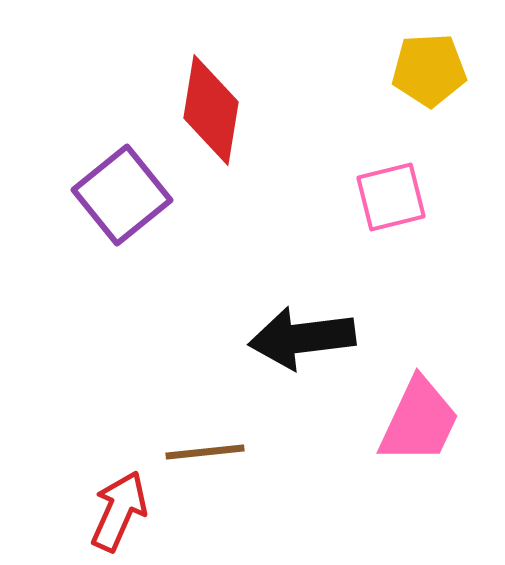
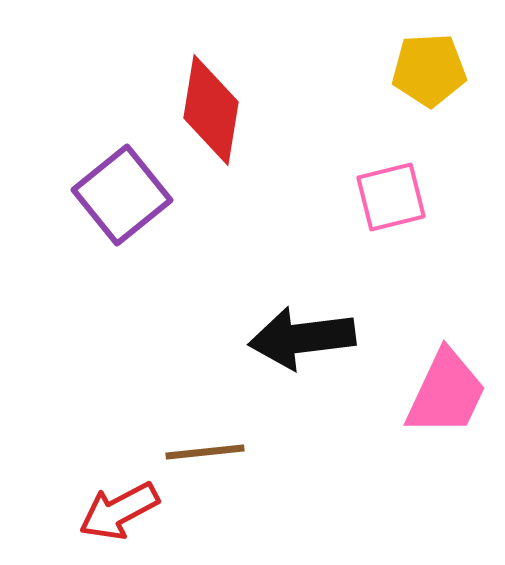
pink trapezoid: moved 27 px right, 28 px up
red arrow: rotated 142 degrees counterclockwise
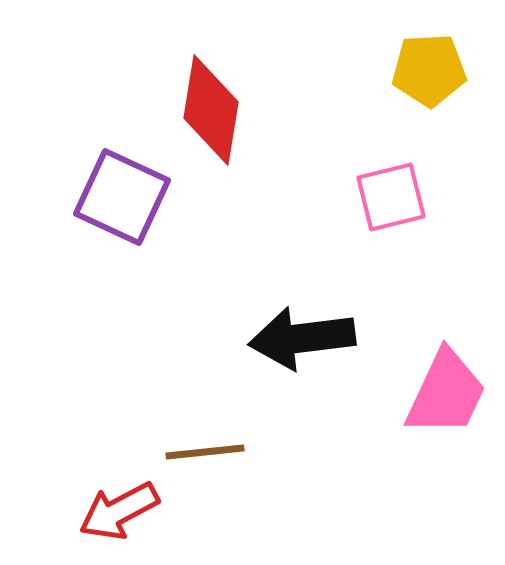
purple square: moved 2 px down; rotated 26 degrees counterclockwise
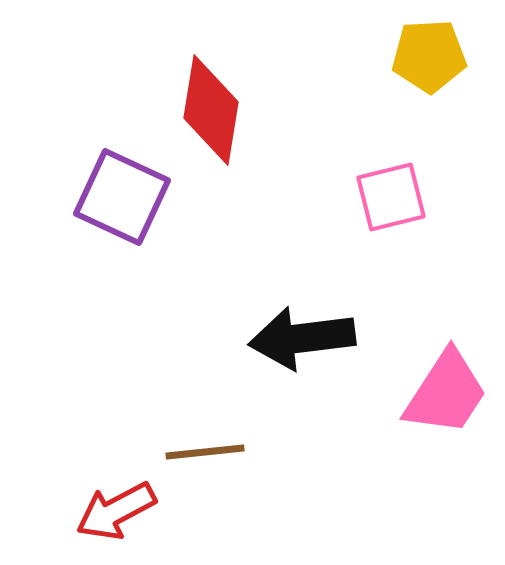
yellow pentagon: moved 14 px up
pink trapezoid: rotated 8 degrees clockwise
red arrow: moved 3 px left
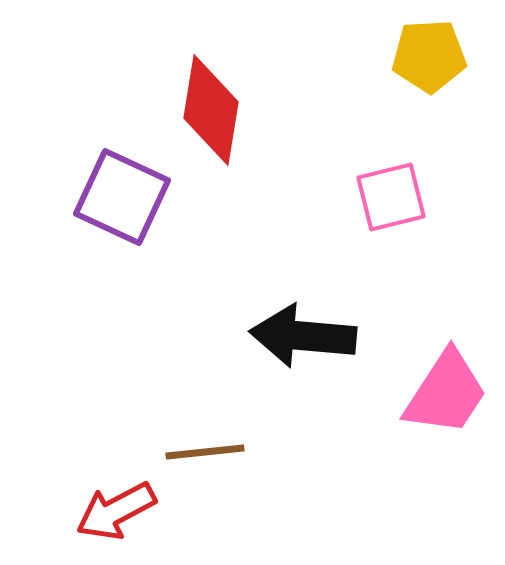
black arrow: moved 1 px right, 2 px up; rotated 12 degrees clockwise
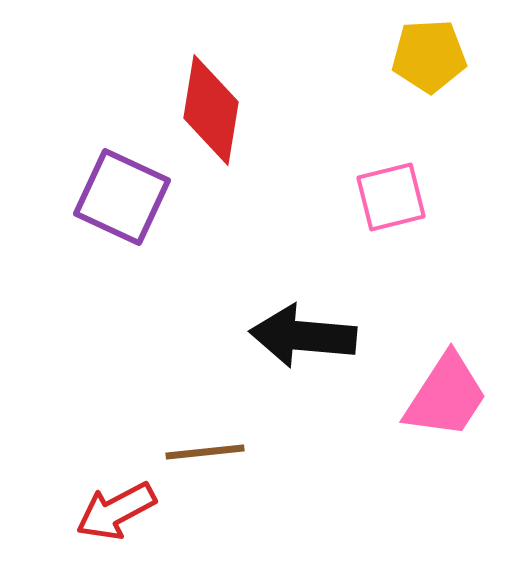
pink trapezoid: moved 3 px down
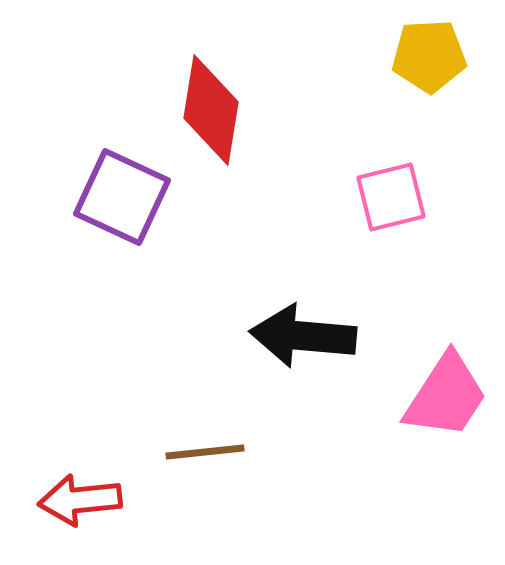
red arrow: moved 36 px left, 11 px up; rotated 22 degrees clockwise
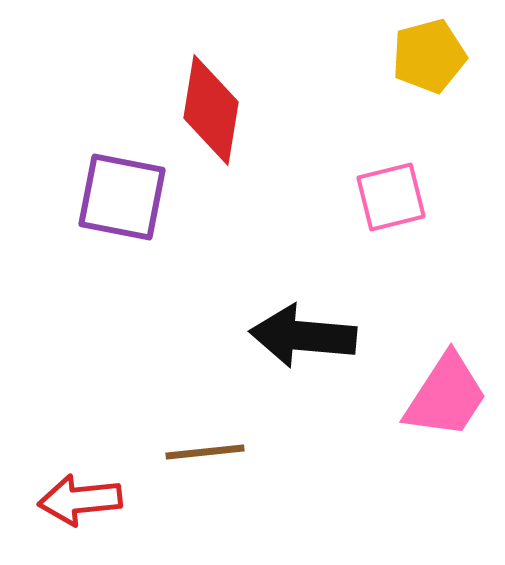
yellow pentagon: rotated 12 degrees counterclockwise
purple square: rotated 14 degrees counterclockwise
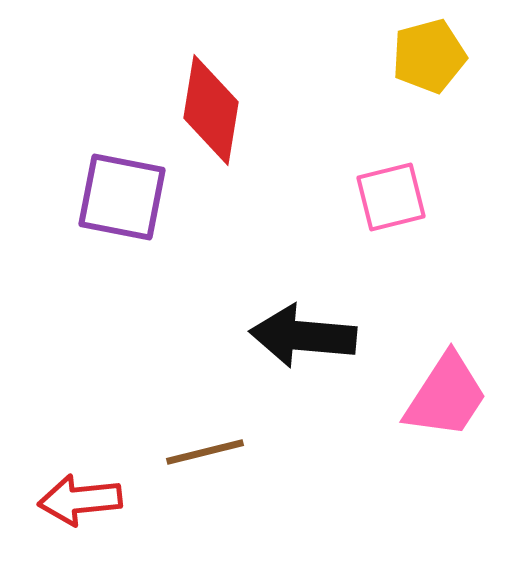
brown line: rotated 8 degrees counterclockwise
